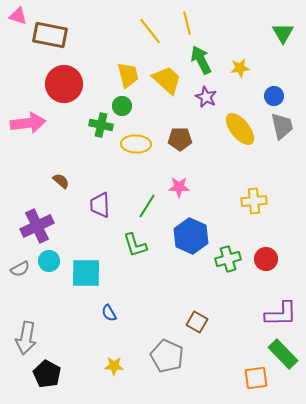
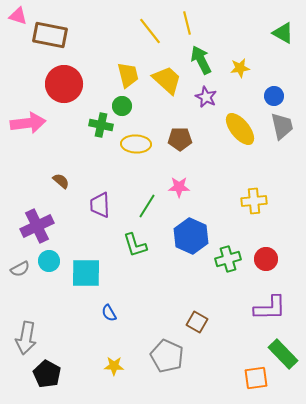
green triangle at (283, 33): rotated 30 degrees counterclockwise
purple L-shape at (281, 314): moved 11 px left, 6 px up
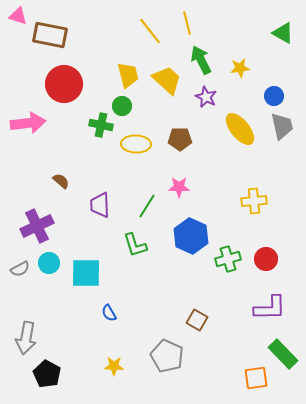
cyan circle at (49, 261): moved 2 px down
brown square at (197, 322): moved 2 px up
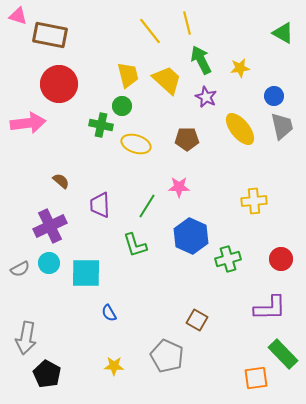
red circle at (64, 84): moved 5 px left
brown pentagon at (180, 139): moved 7 px right
yellow ellipse at (136, 144): rotated 16 degrees clockwise
purple cross at (37, 226): moved 13 px right
red circle at (266, 259): moved 15 px right
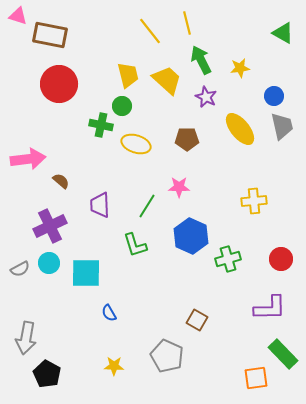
pink arrow at (28, 123): moved 36 px down
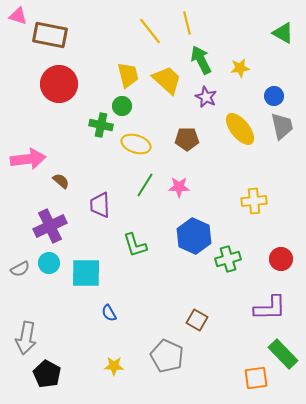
green line at (147, 206): moved 2 px left, 21 px up
blue hexagon at (191, 236): moved 3 px right
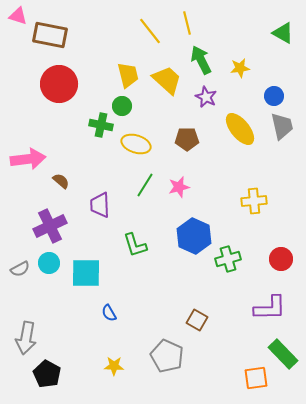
pink star at (179, 187): rotated 15 degrees counterclockwise
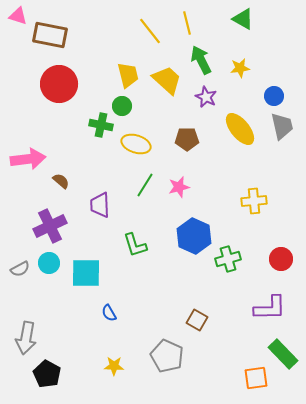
green triangle at (283, 33): moved 40 px left, 14 px up
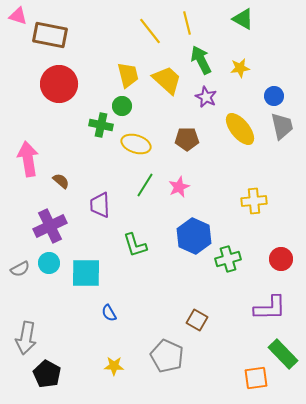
pink arrow at (28, 159): rotated 92 degrees counterclockwise
pink star at (179, 187): rotated 10 degrees counterclockwise
